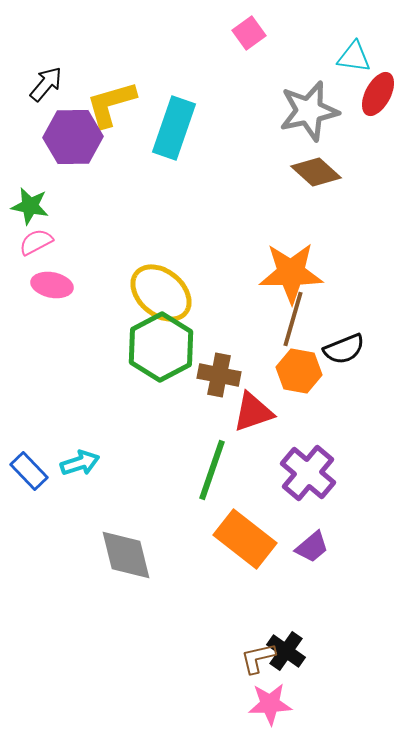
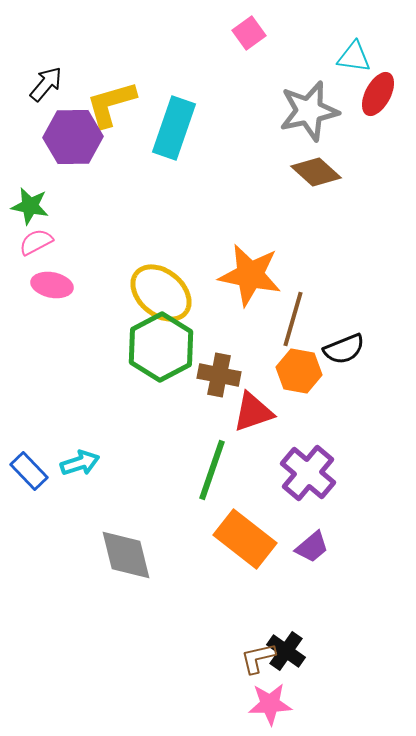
orange star: moved 41 px left, 2 px down; rotated 12 degrees clockwise
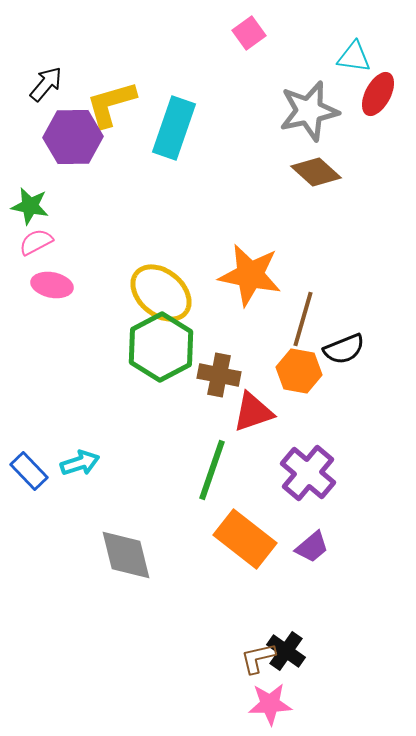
brown line: moved 10 px right
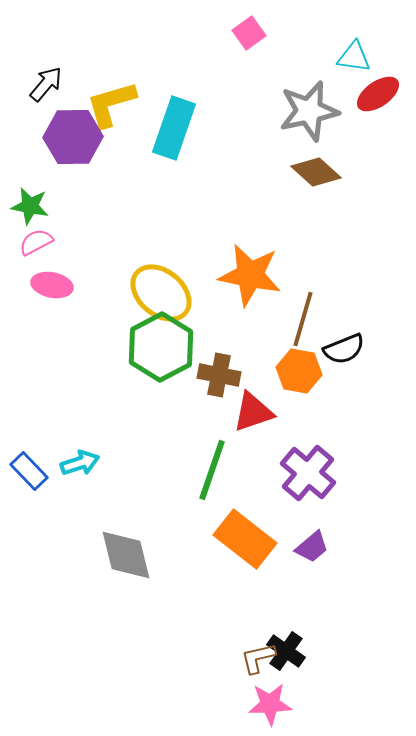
red ellipse: rotated 27 degrees clockwise
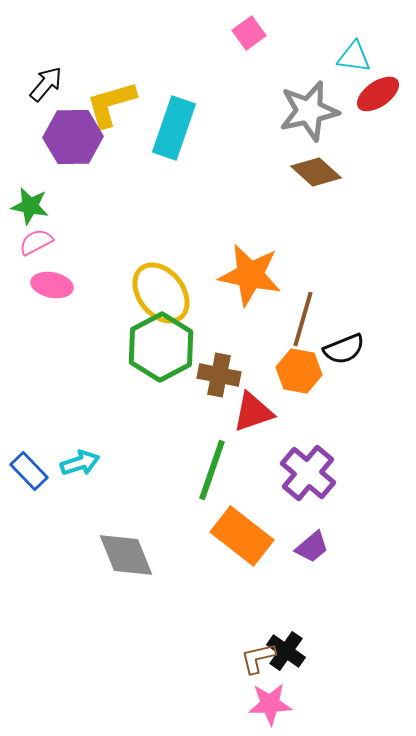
yellow ellipse: rotated 12 degrees clockwise
orange rectangle: moved 3 px left, 3 px up
gray diamond: rotated 8 degrees counterclockwise
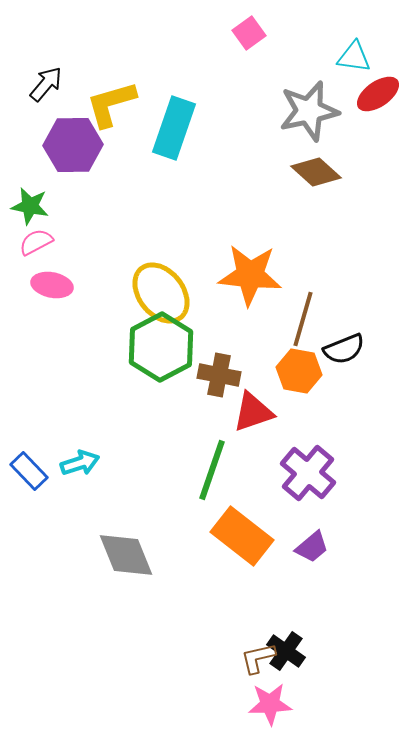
purple hexagon: moved 8 px down
orange star: rotated 6 degrees counterclockwise
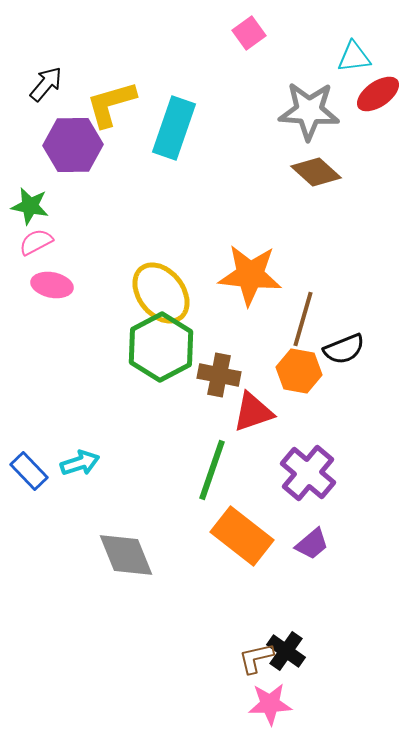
cyan triangle: rotated 15 degrees counterclockwise
gray star: rotated 16 degrees clockwise
purple trapezoid: moved 3 px up
brown L-shape: moved 2 px left
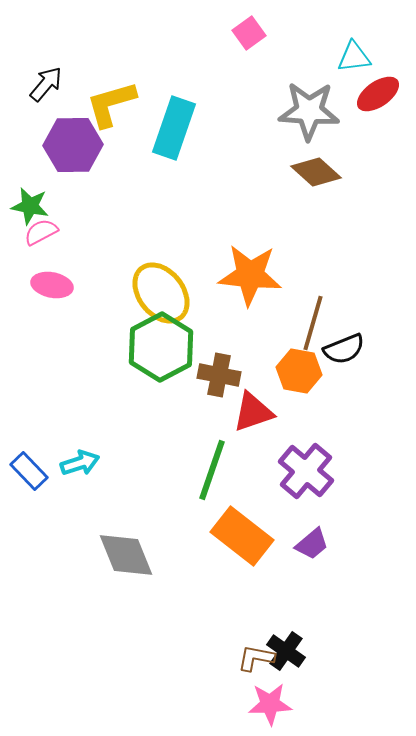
pink semicircle: moved 5 px right, 10 px up
brown line: moved 10 px right, 4 px down
purple cross: moved 2 px left, 2 px up
brown L-shape: rotated 24 degrees clockwise
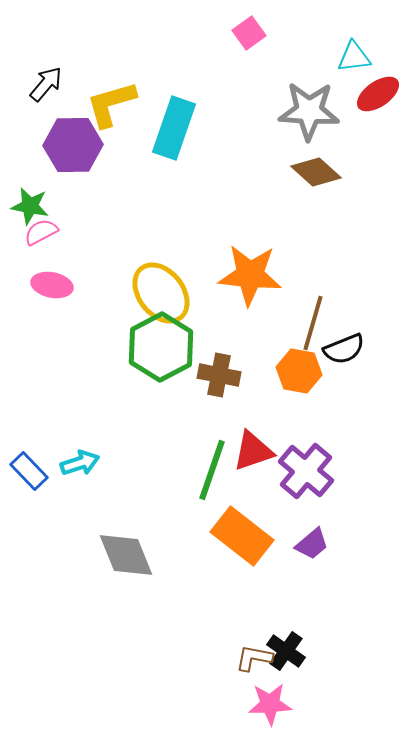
red triangle: moved 39 px down
brown L-shape: moved 2 px left
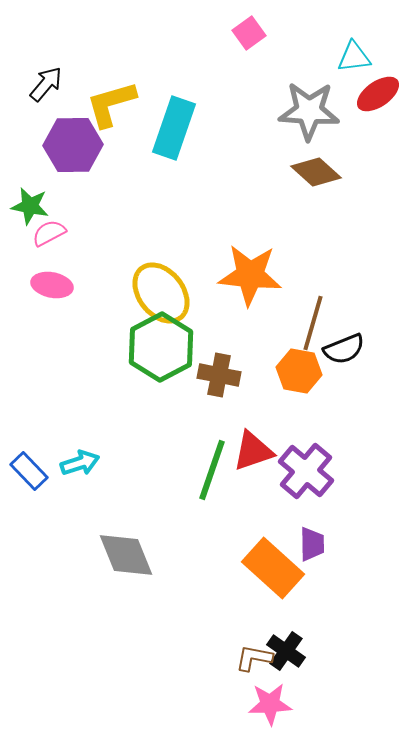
pink semicircle: moved 8 px right, 1 px down
orange rectangle: moved 31 px right, 32 px down; rotated 4 degrees clockwise
purple trapezoid: rotated 51 degrees counterclockwise
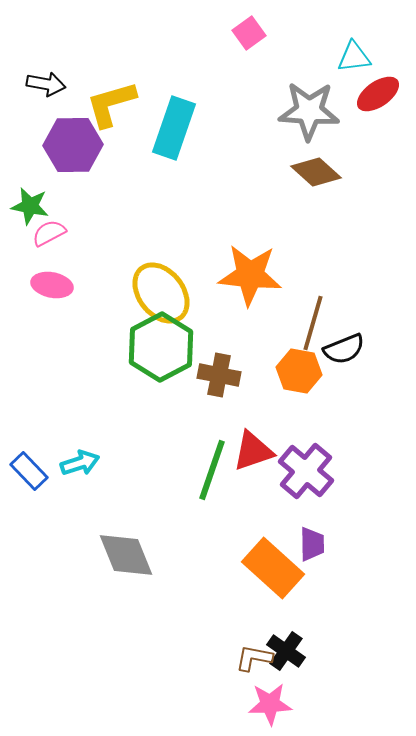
black arrow: rotated 60 degrees clockwise
